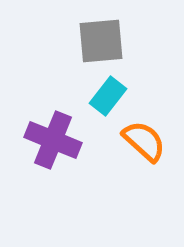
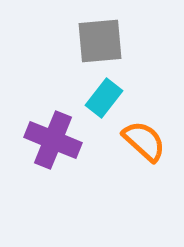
gray square: moved 1 px left
cyan rectangle: moved 4 px left, 2 px down
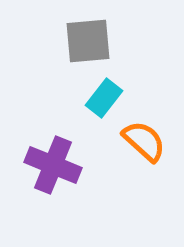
gray square: moved 12 px left
purple cross: moved 25 px down
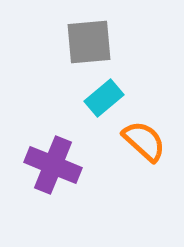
gray square: moved 1 px right, 1 px down
cyan rectangle: rotated 12 degrees clockwise
